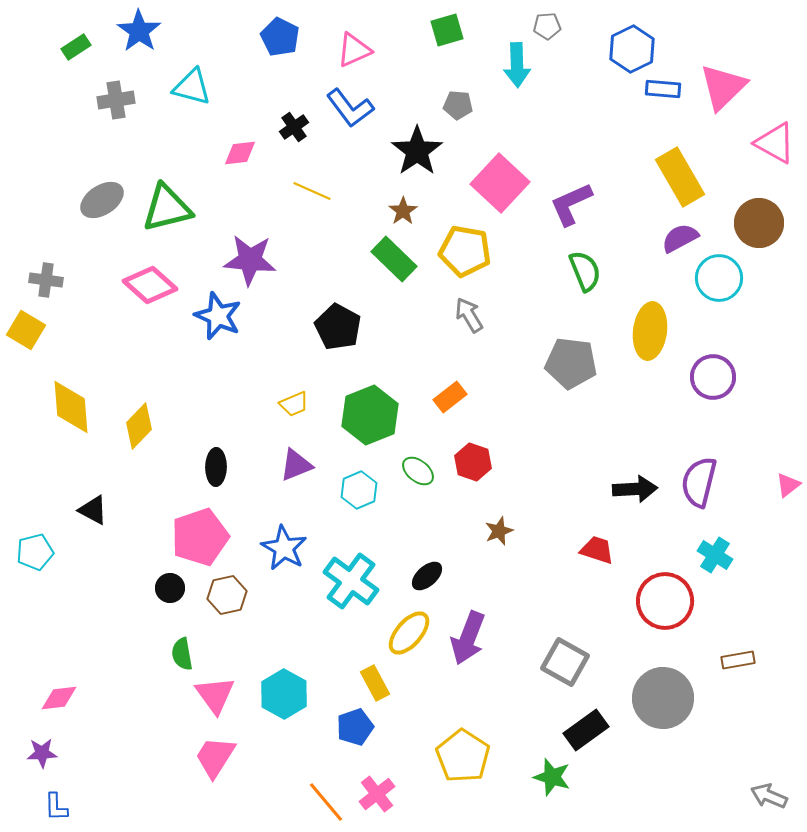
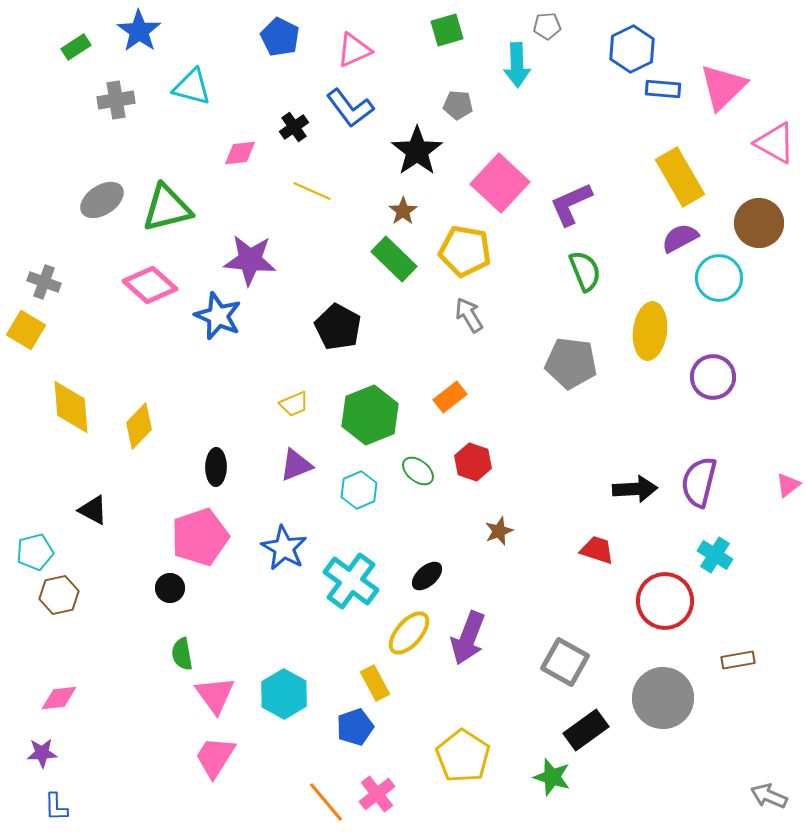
gray cross at (46, 280): moved 2 px left, 2 px down; rotated 12 degrees clockwise
brown hexagon at (227, 595): moved 168 px left
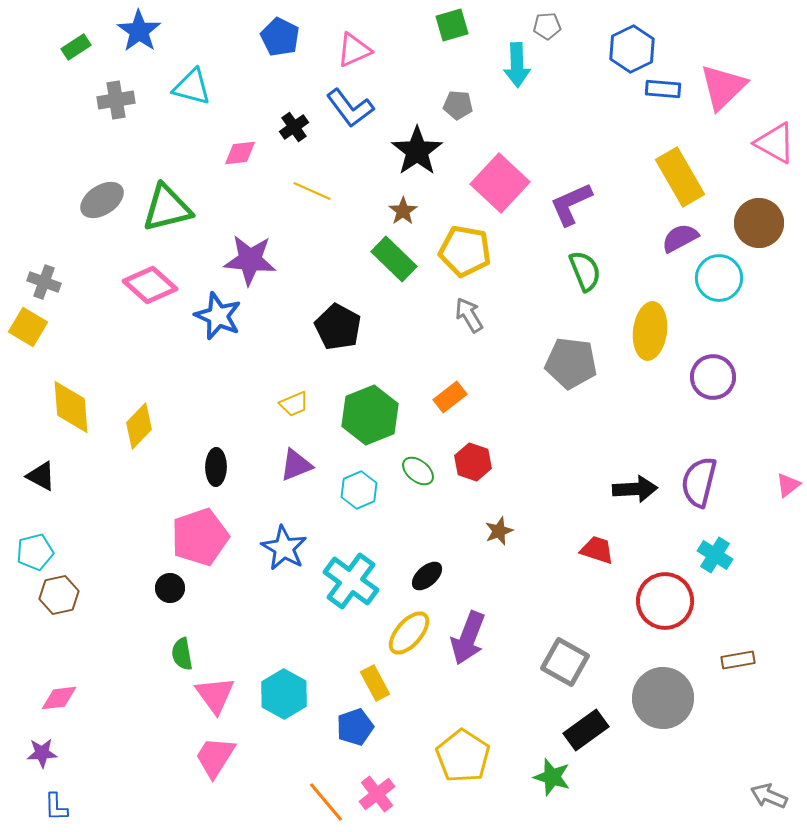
green square at (447, 30): moved 5 px right, 5 px up
yellow square at (26, 330): moved 2 px right, 3 px up
black triangle at (93, 510): moved 52 px left, 34 px up
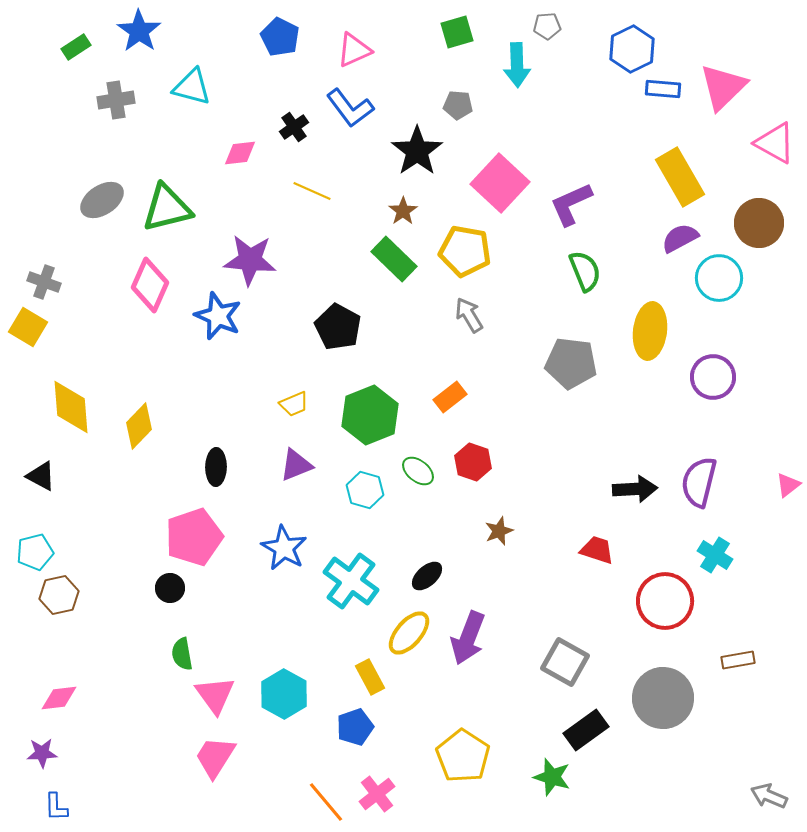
green square at (452, 25): moved 5 px right, 7 px down
pink diamond at (150, 285): rotated 72 degrees clockwise
cyan hexagon at (359, 490): moved 6 px right; rotated 21 degrees counterclockwise
pink pentagon at (200, 537): moved 6 px left
yellow rectangle at (375, 683): moved 5 px left, 6 px up
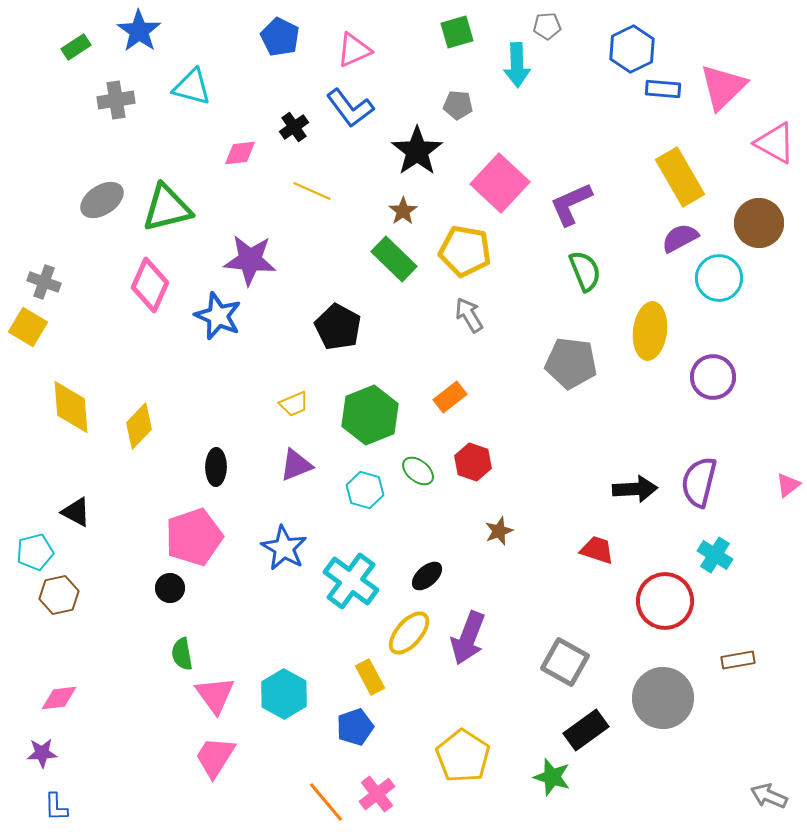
black triangle at (41, 476): moved 35 px right, 36 px down
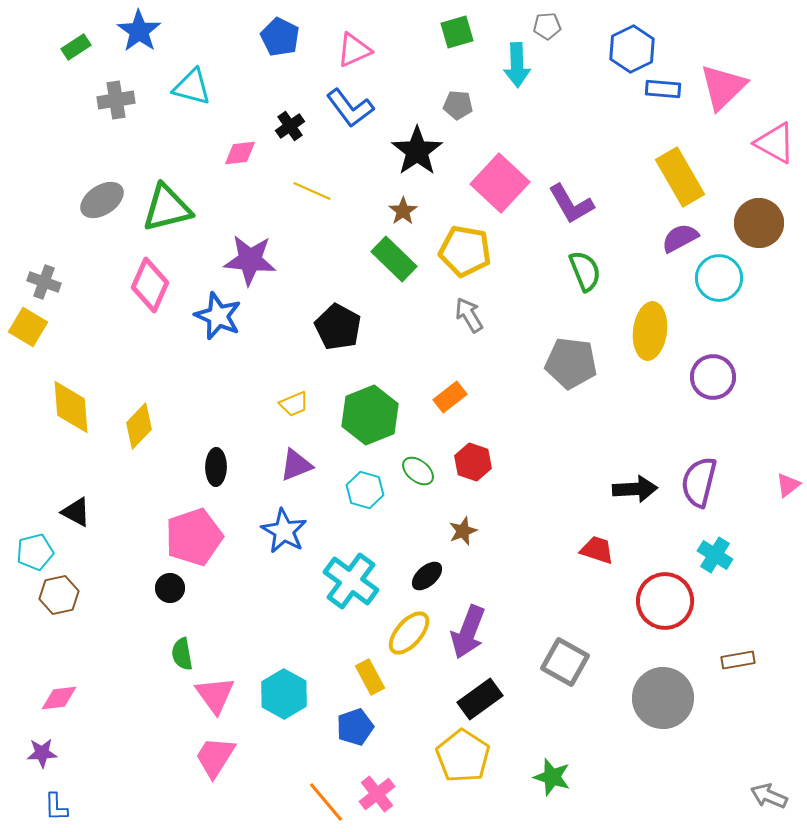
black cross at (294, 127): moved 4 px left, 1 px up
purple L-shape at (571, 204): rotated 96 degrees counterclockwise
brown star at (499, 531): moved 36 px left
blue star at (284, 548): moved 17 px up
purple arrow at (468, 638): moved 6 px up
black rectangle at (586, 730): moved 106 px left, 31 px up
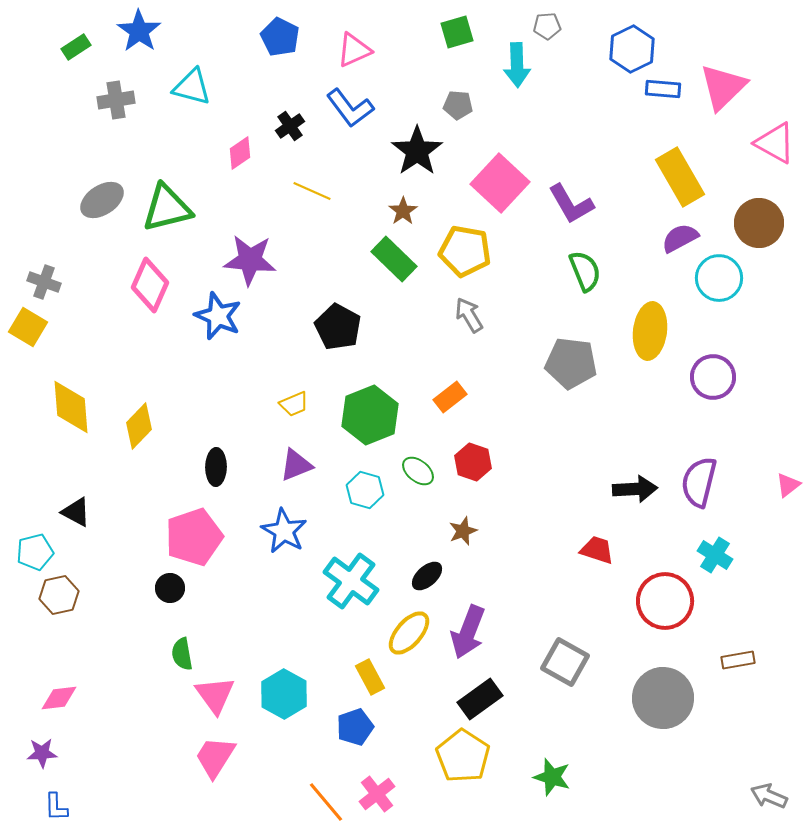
pink diamond at (240, 153): rotated 28 degrees counterclockwise
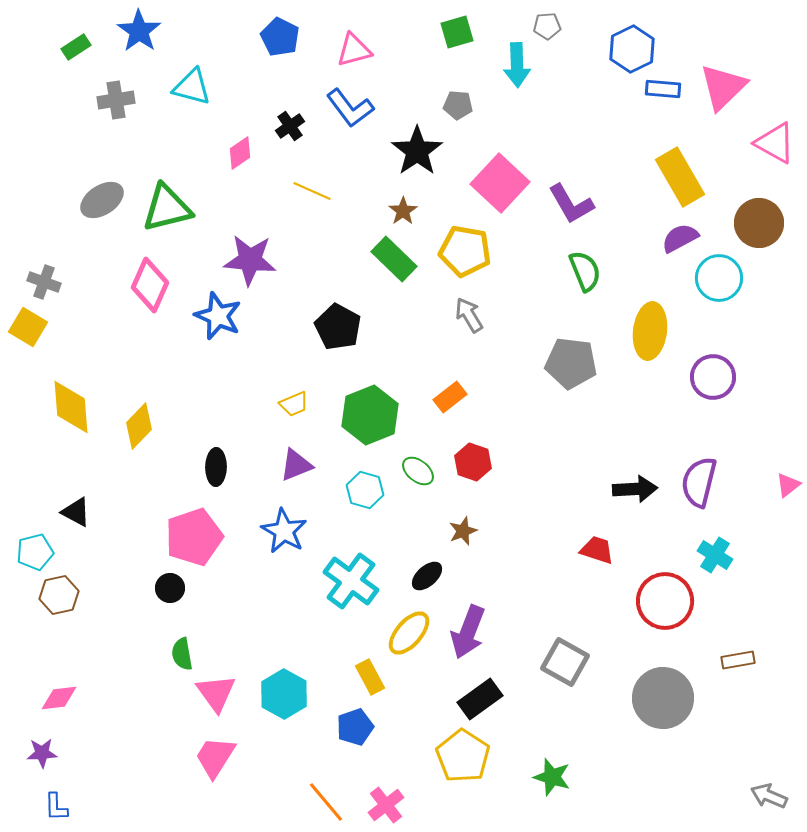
pink triangle at (354, 50): rotated 9 degrees clockwise
pink triangle at (215, 695): moved 1 px right, 2 px up
pink cross at (377, 794): moved 9 px right, 11 px down
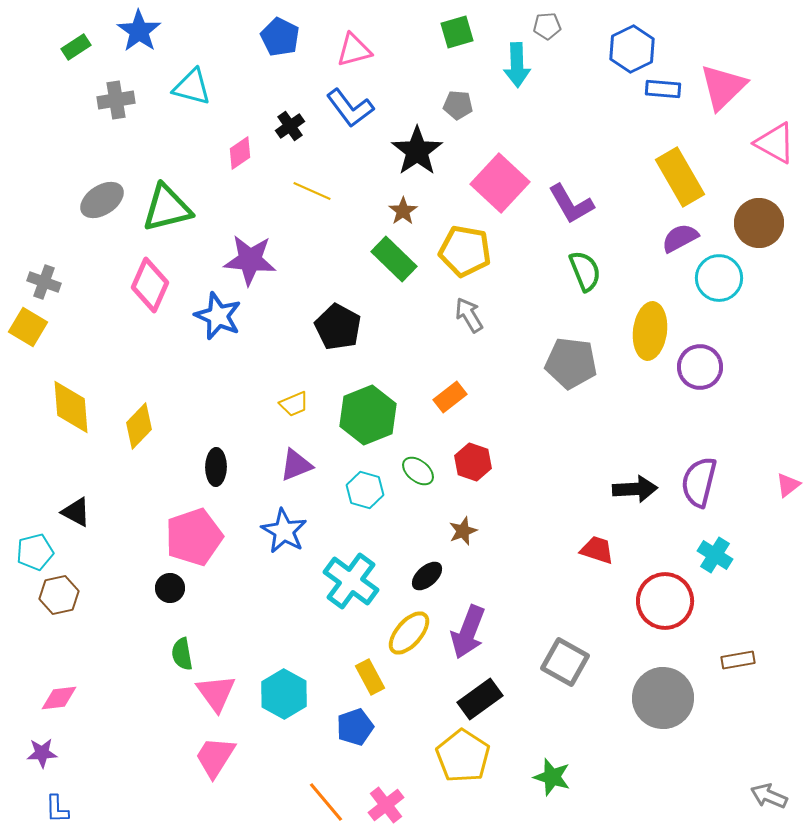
purple circle at (713, 377): moved 13 px left, 10 px up
green hexagon at (370, 415): moved 2 px left
blue L-shape at (56, 807): moved 1 px right, 2 px down
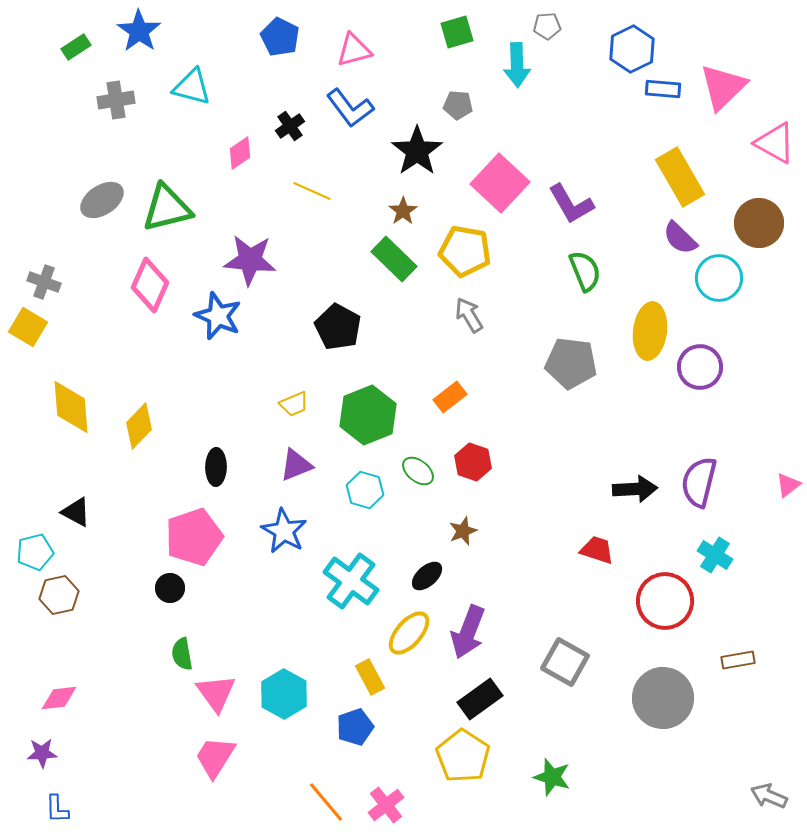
purple semicircle at (680, 238): rotated 108 degrees counterclockwise
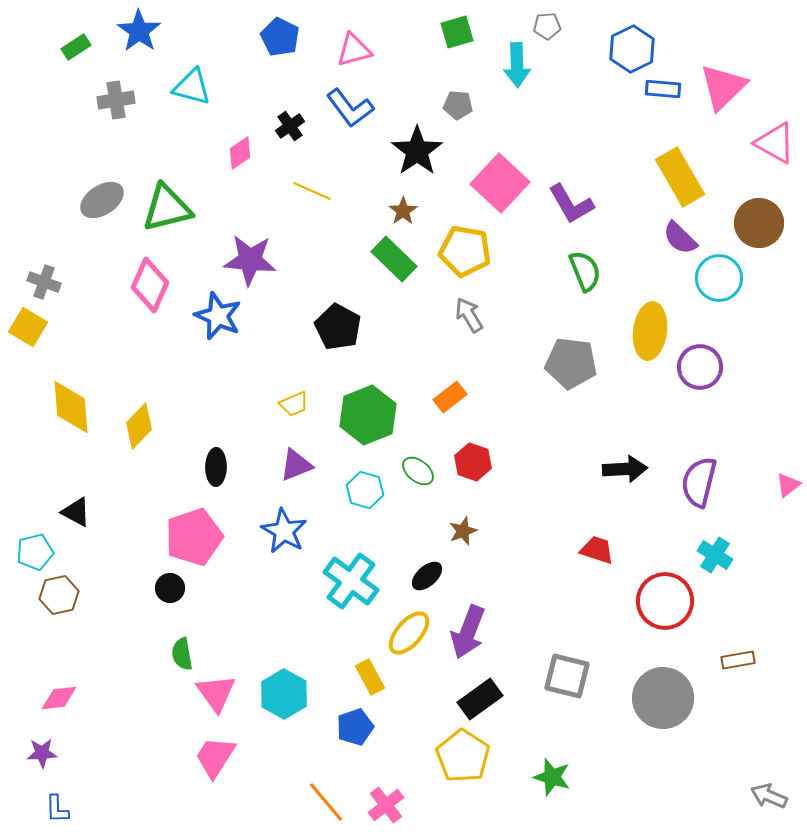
black arrow at (635, 489): moved 10 px left, 20 px up
gray square at (565, 662): moved 2 px right, 14 px down; rotated 15 degrees counterclockwise
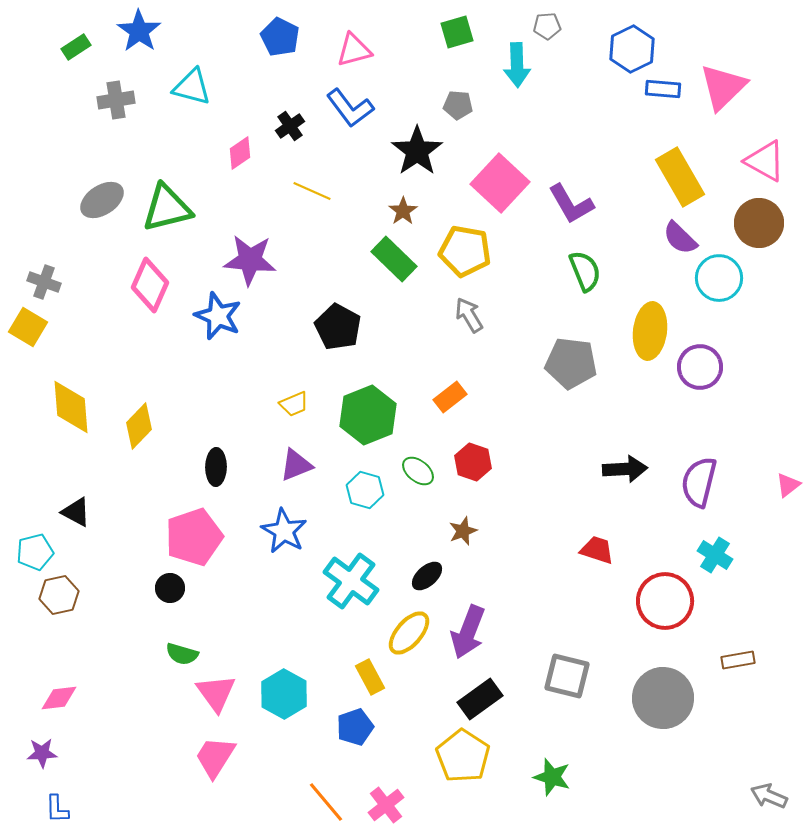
pink triangle at (775, 143): moved 10 px left, 18 px down
green semicircle at (182, 654): rotated 64 degrees counterclockwise
